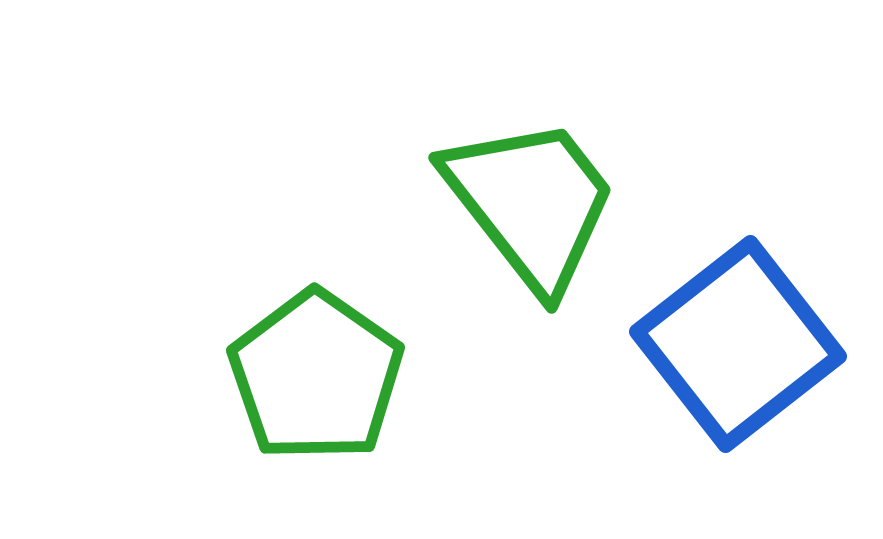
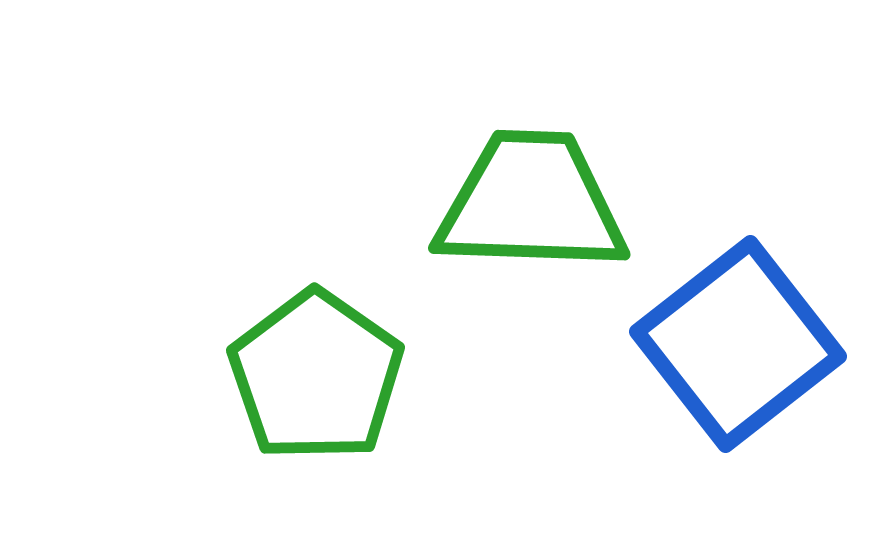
green trapezoid: rotated 50 degrees counterclockwise
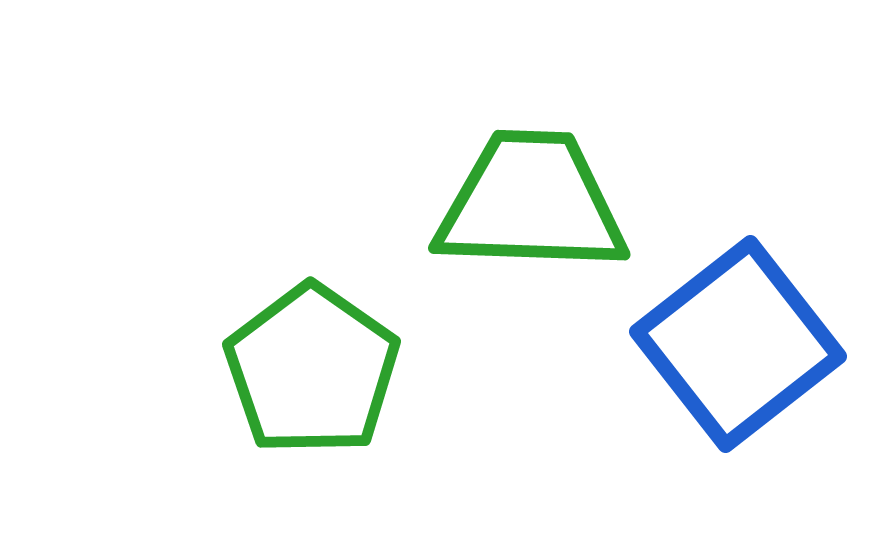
green pentagon: moved 4 px left, 6 px up
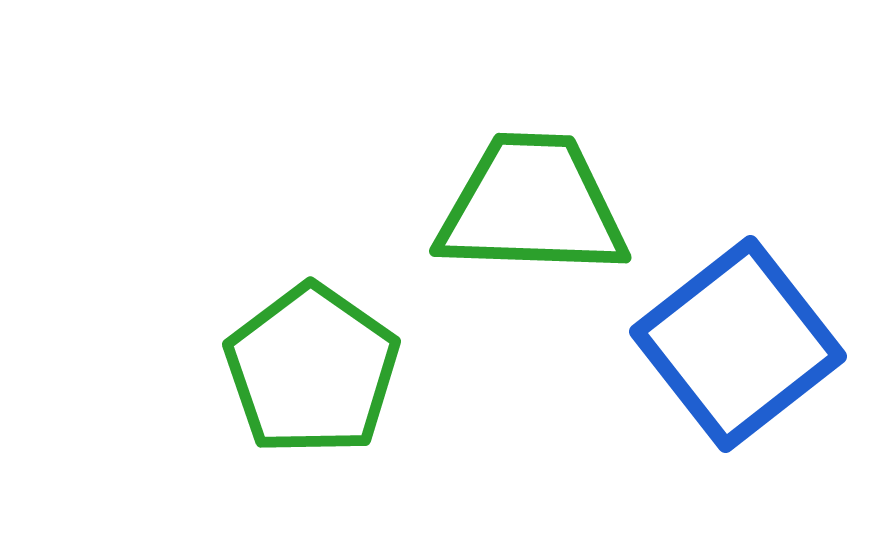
green trapezoid: moved 1 px right, 3 px down
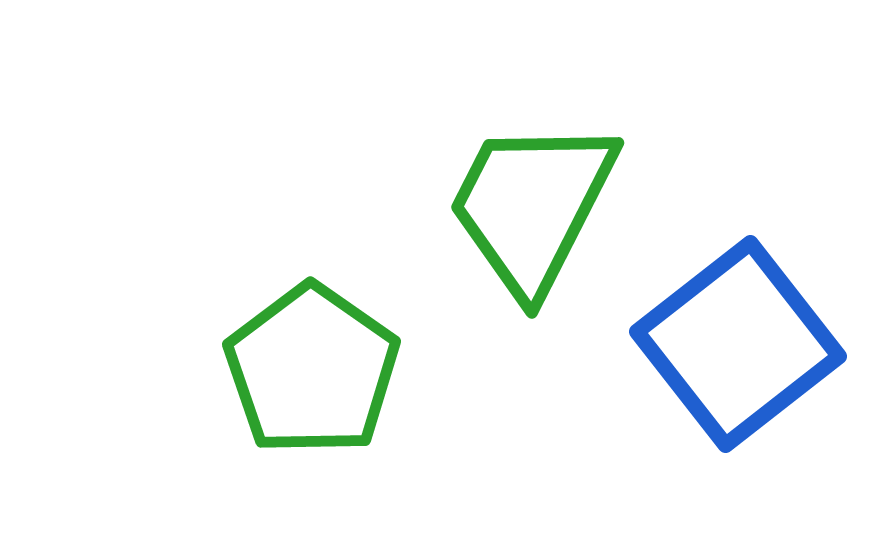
green trapezoid: rotated 65 degrees counterclockwise
